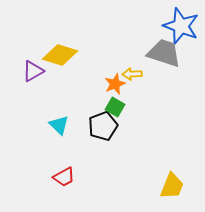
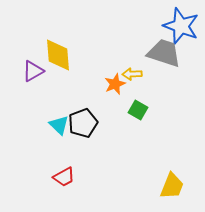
yellow diamond: moved 2 px left; rotated 68 degrees clockwise
green square: moved 23 px right, 3 px down
black pentagon: moved 20 px left, 3 px up
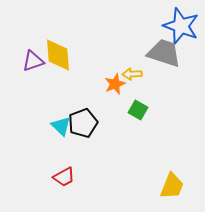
purple triangle: moved 10 px up; rotated 10 degrees clockwise
cyan triangle: moved 2 px right, 1 px down
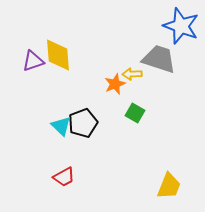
gray trapezoid: moved 5 px left, 6 px down
green square: moved 3 px left, 3 px down
yellow trapezoid: moved 3 px left
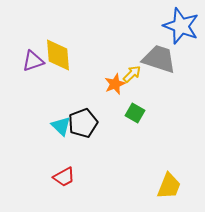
yellow arrow: rotated 138 degrees clockwise
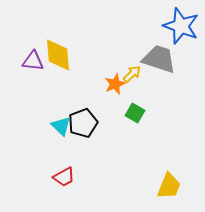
purple triangle: rotated 25 degrees clockwise
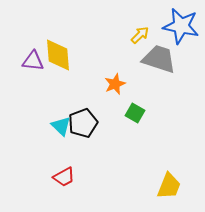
blue star: rotated 9 degrees counterclockwise
yellow arrow: moved 8 px right, 39 px up
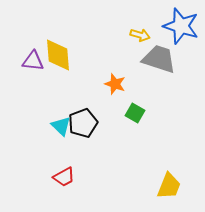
blue star: rotated 6 degrees clockwise
yellow arrow: rotated 60 degrees clockwise
orange star: rotated 30 degrees counterclockwise
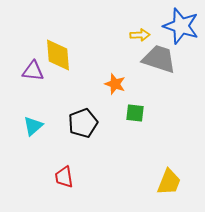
yellow arrow: rotated 18 degrees counterclockwise
purple triangle: moved 10 px down
green square: rotated 24 degrees counterclockwise
cyan triangle: moved 28 px left; rotated 35 degrees clockwise
red trapezoid: rotated 110 degrees clockwise
yellow trapezoid: moved 4 px up
